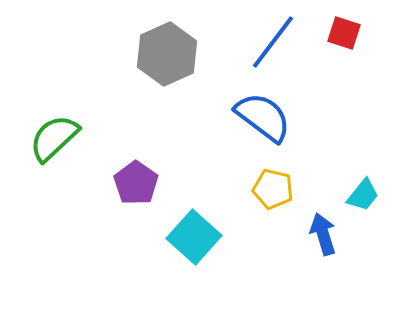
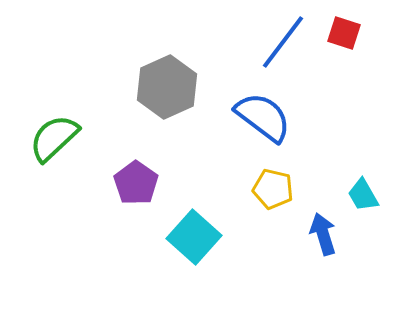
blue line: moved 10 px right
gray hexagon: moved 33 px down
cyan trapezoid: rotated 111 degrees clockwise
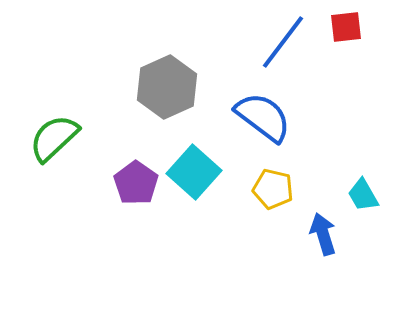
red square: moved 2 px right, 6 px up; rotated 24 degrees counterclockwise
cyan square: moved 65 px up
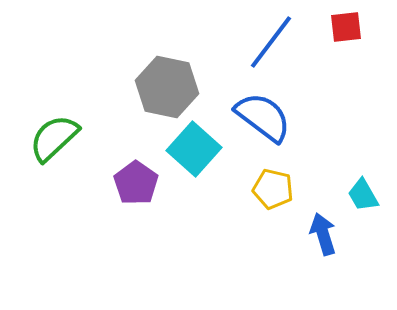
blue line: moved 12 px left
gray hexagon: rotated 24 degrees counterclockwise
cyan square: moved 23 px up
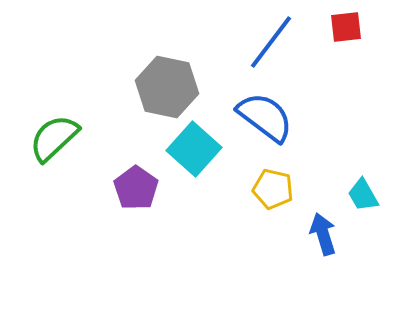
blue semicircle: moved 2 px right
purple pentagon: moved 5 px down
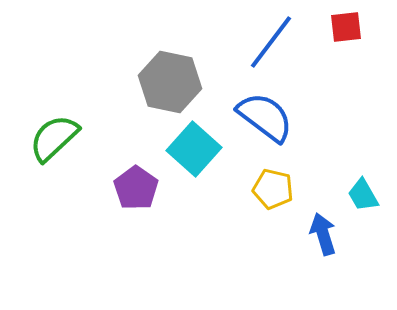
gray hexagon: moved 3 px right, 5 px up
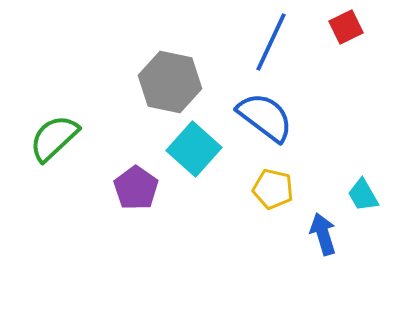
red square: rotated 20 degrees counterclockwise
blue line: rotated 12 degrees counterclockwise
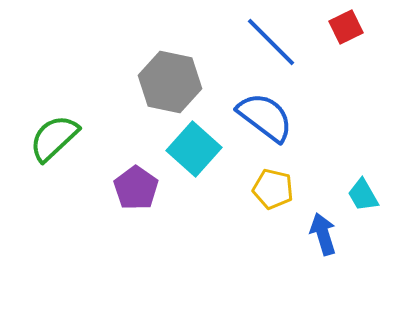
blue line: rotated 70 degrees counterclockwise
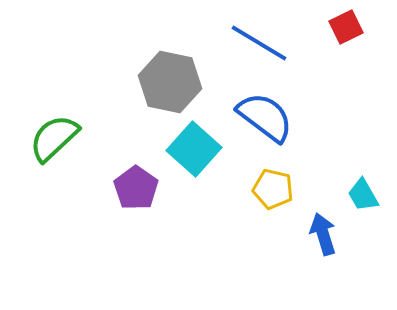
blue line: moved 12 px left, 1 px down; rotated 14 degrees counterclockwise
